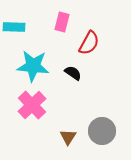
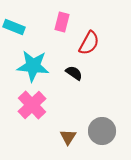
cyan rectangle: rotated 20 degrees clockwise
black semicircle: moved 1 px right
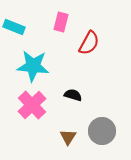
pink rectangle: moved 1 px left
black semicircle: moved 1 px left, 22 px down; rotated 18 degrees counterclockwise
